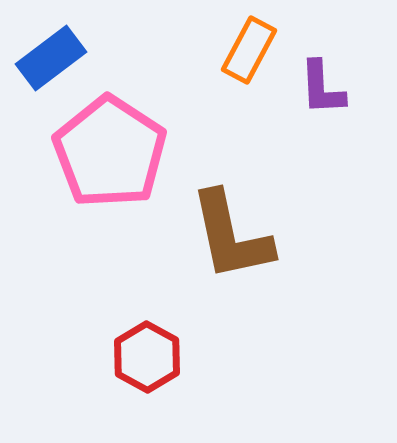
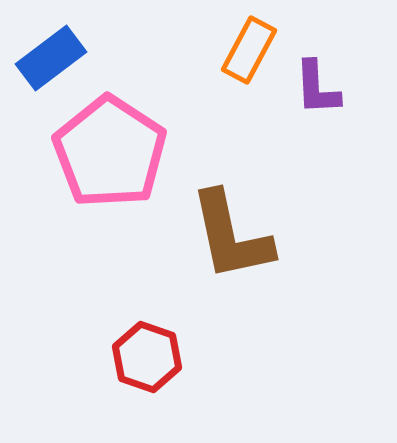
purple L-shape: moved 5 px left
red hexagon: rotated 10 degrees counterclockwise
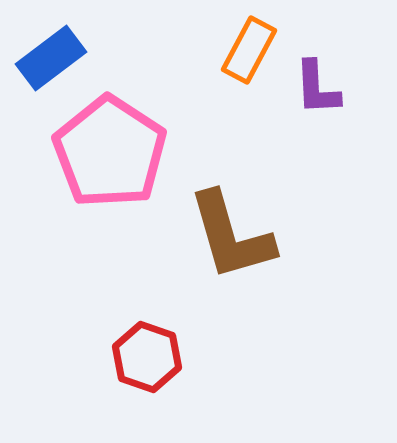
brown L-shape: rotated 4 degrees counterclockwise
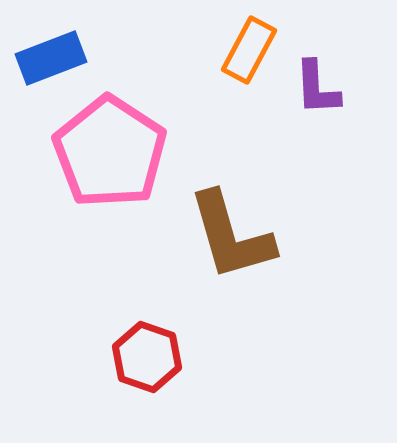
blue rectangle: rotated 16 degrees clockwise
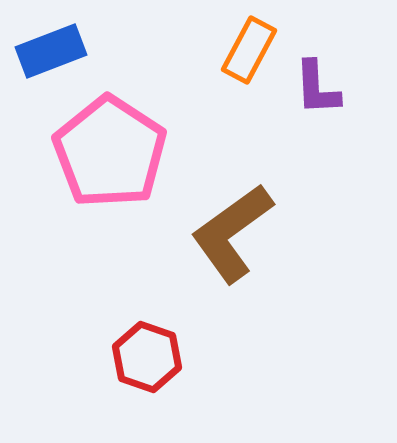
blue rectangle: moved 7 px up
brown L-shape: moved 1 px right, 3 px up; rotated 70 degrees clockwise
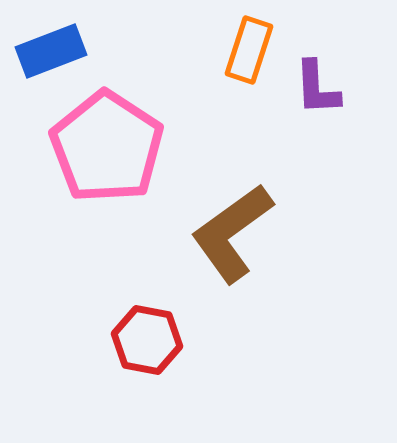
orange rectangle: rotated 10 degrees counterclockwise
pink pentagon: moved 3 px left, 5 px up
red hexagon: moved 17 px up; rotated 8 degrees counterclockwise
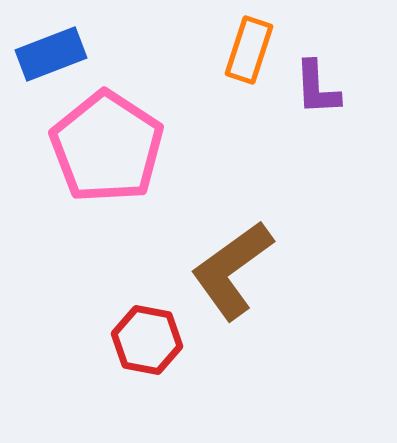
blue rectangle: moved 3 px down
brown L-shape: moved 37 px down
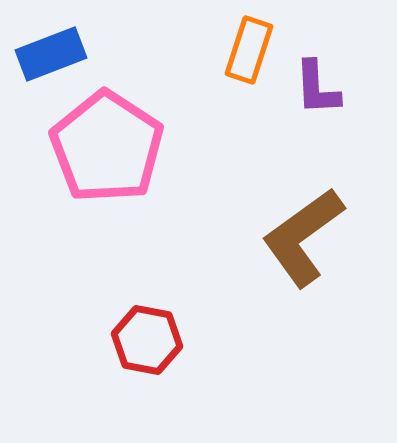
brown L-shape: moved 71 px right, 33 px up
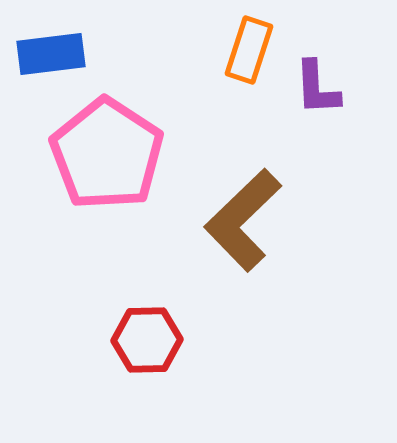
blue rectangle: rotated 14 degrees clockwise
pink pentagon: moved 7 px down
brown L-shape: moved 60 px left, 17 px up; rotated 8 degrees counterclockwise
red hexagon: rotated 12 degrees counterclockwise
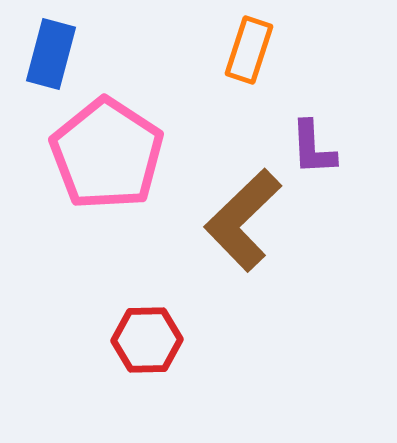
blue rectangle: rotated 68 degrees counterclockwise
purple L-shape: moved 4 px left, 60 px down
